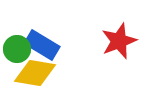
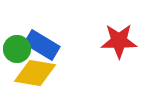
red star: rotated 21 degrees clockwise
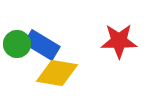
green circle: moved 5 px up
yellow diamond: moved 22 px right
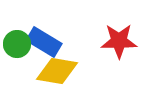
blue rectangle: moved 2 px right, 3 px up
yellow diamond: moved 2 px up
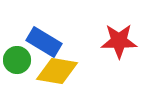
green circle: moved 16 px down
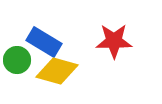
red star: moved 5 px left
yellow diamond: rotated 6 degrees clockwise
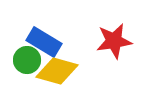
red star: rotated 9 degrees counterclockwise
green circle: moved 10 px right
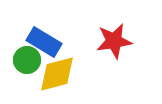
yellow diamond: moved 3 px down; rotated 30 degrees counterclockwise
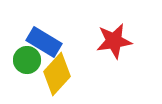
yellow diamond: rotated 33 degrees counterclockwise
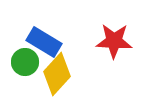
red star: rotated 12 degrees clockwise
green circle: moved 2 px left, 2 px down
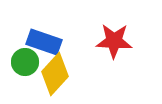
blue rectangle: rotated 12 degrees counterclockwise
yellow diamond: moved 2 px left
